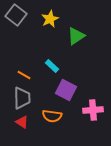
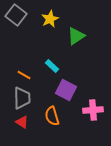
orange semicircle: rotated 66 degrees clockwise
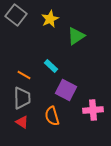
cyan rectangle: moved 1 px left
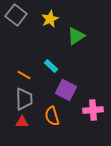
gray trapezoid: moved 2 px right, 1 px down
red triangle: rotated 32 degrees counterclockwise
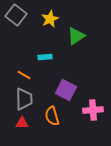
cyan rectangle: moved 6 px left, 9 px up; rotated 48 degrees counterclockwise
red triangle: moved 1 px down
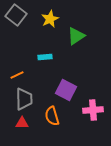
orange line: moved 7 px left; rotated 56 degrees counterclockwise
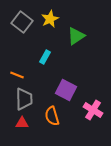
gray square: moved 6 px right, 7 px down
cyan rectangle: rotated 56 degrees counterclockwise
orange line: rotated 48 degrees clockwise
pink cross: rotated 36 degrees clockwise
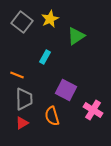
red triangle: rotated 32 degrees counterclockwise
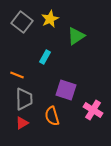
purple square: rotated 10 degrees counterclockwise
